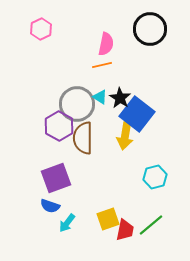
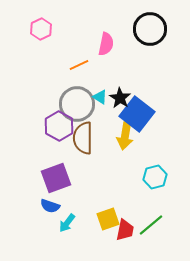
orange line: moved 23 px left; rotated 12 degrees counterclockwise
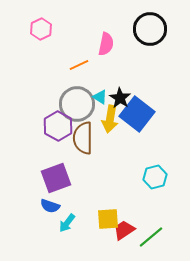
purple hexagon: moved 1 px left
yellow arrow: moved 15 px left, 17 px up
yellow square: rotated 15 degrees clockwise
green line: moved 12 px down
red trapezoid: moved 1 px left; rotated 135 degrees counterclockwise
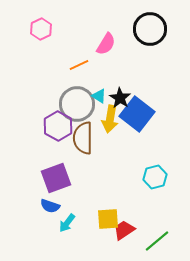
pink semicircle: rotated 20 degrees clockwise
cyan triangle: moved 1 px left, 1 px up
green line: moved 6 px right, 4 px down
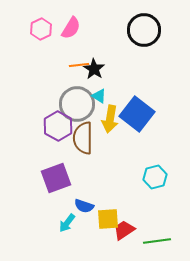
black circle: moved 6 px left, 1 px down
pink semicircle: moved 35 px left, 16 px up
orange line: rotated 18 degrees clockwise
black star: moved 26 px left, 29 px up
blue semicircle: moved 34 px right
green line: rotated 32 degrees clockwise
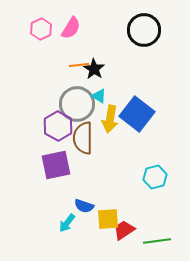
purple square: moved 13 px up; rotated 8 degrees clockwise
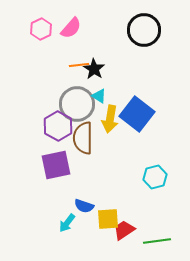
pink semicircle: rotated 10 degrees clockwise
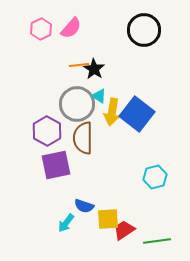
yellow arrow: moved 2 px right, 7 px up
purple hexagon: moved 11 px left, 5 px down
cyan arrow: moved 1 px left
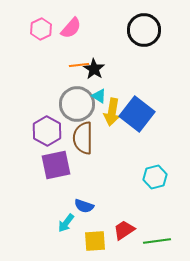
yellow square: moved 13 px left, 22 px down
